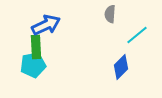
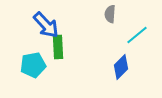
blue arrow: rotated 72 degrees clockwise
green rectangle: moved 22 px right
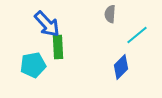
blue arrow: moved 1 px right, 1 px up
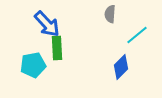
green rectangle: moved 1 px left, 1 px down
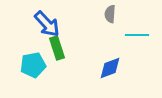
cyan line: rotated 40 degrees clockwise
green rectangle: rotated 15 degrees counterclockwise
blue diamond: moved 11 px left, 1 px down; rotated 25 degrees clockwise
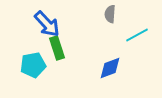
cyan line: rotated 30 degrees counterclockwise
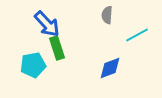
gray semicircle: moved 3 px left, 1 px down
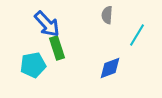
cyan line: rotated 30 degrees counterclockwise
